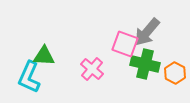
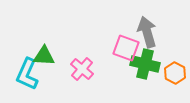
gray arrow: rotated 124 degrees clockwise
pink square: moved 1 px right, 4 px down
pink cross: moved 10 px left
cyan L-shape: moved 2 px left, 3 px up
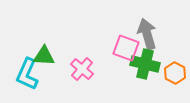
gray arrow: moved 2 px down
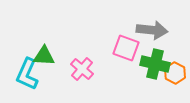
gray arrow: moved 5 px right, 4 px up; rotated 112 degrees clockwise
green cross: moved 10 px right
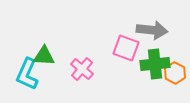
green cross: rotated 20 degrees counterclockwise
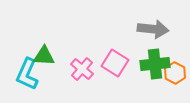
gray arrow: moved 1 px right, 1 px up
pink square: moved 11 px left, 15 px down; rotated 12 degrees clockwise
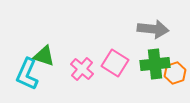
green triangle: rotated 15 degrees clockwise
orange hexagon: rotated 15 degrees clockwise
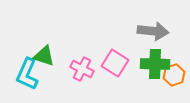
gray arrow: moved 2 px down
green cross: rotated 8 degrees clockwise
pink cross: rotated 15 degrees counterclockwise
orange hexagon: moved 1 px left, 2 px down
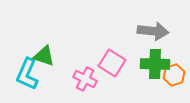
pink square: moved 3 px left
pink cross: moved 3 px right, 10 px down
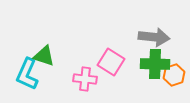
gray arrow: moved 1 px right, 6 px down
pink square: moved 1 px left, 1 px up
pink cross: rotated 20 degrees counterclockwise
